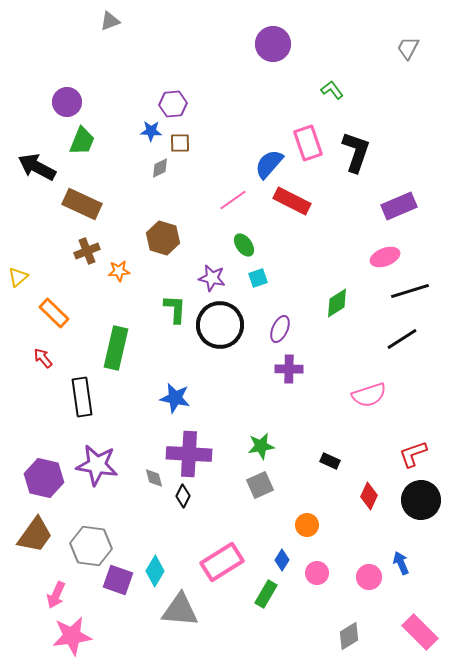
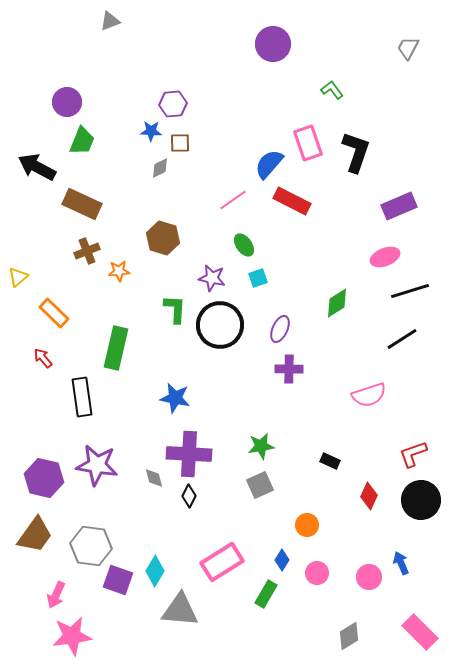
black diamond at (183, 496): moved 6 px right
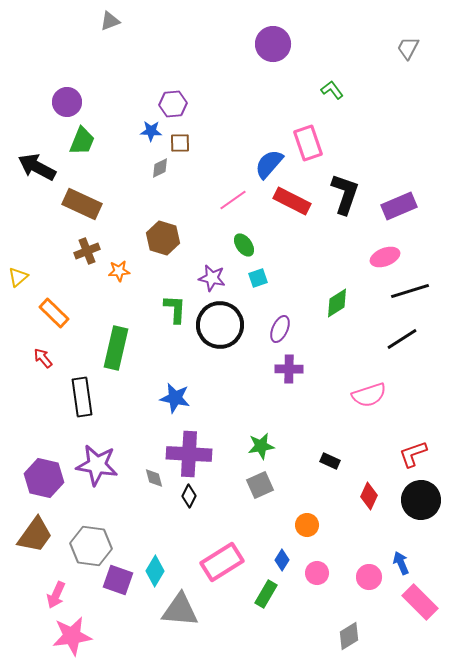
black L-shape at (356, 152): moved 11 px left, 42 px down
pink rectangle at (420, 632): moved 30 px up
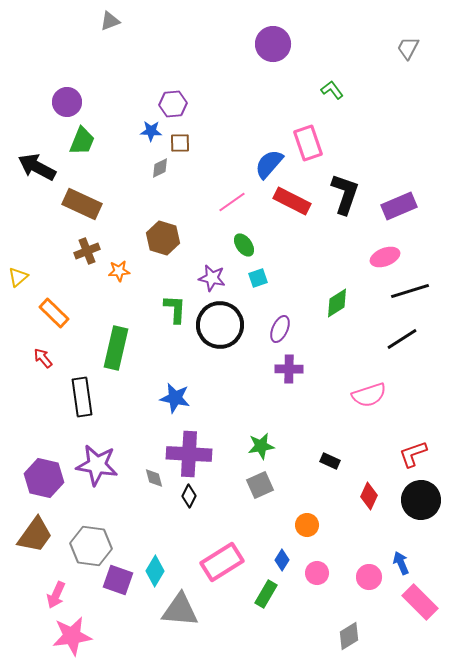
pink line at (233, 200): moved 1 px left, 2 px down
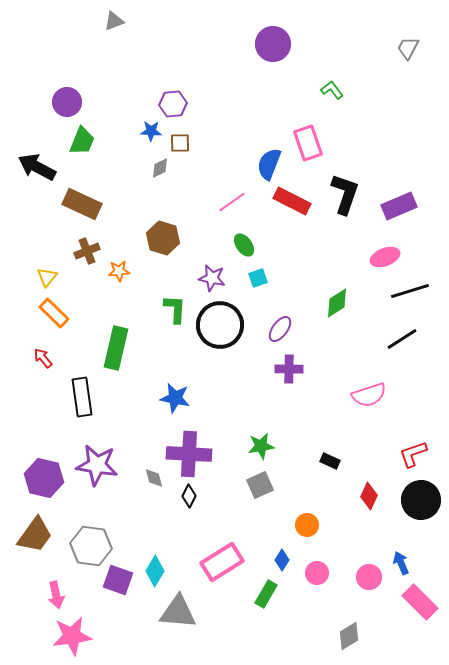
gray triangle at (110, 21): moved 4 px right
blue semicircle at (269, 164): rotated 20 degrees counterclockwise
yellow triangle at (18, 277): moved 29 px right; rotated 10 degrees counterclockwise
purple ellipse at (280, 329): rotated 12 degrees clockwise
pink arrow at (56, 595): rotated 36 degrees counterclockwise
gray triangle at (180, 610): moved 2 px left, 2 px down
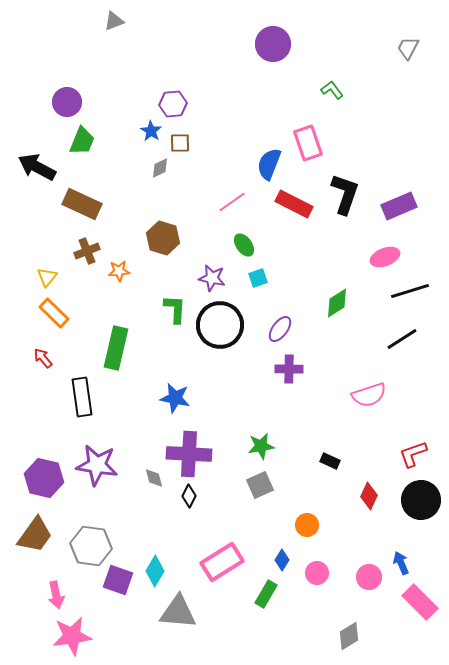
blue star at (151, 131): rotated 30 degrees clockwise
red rectangle at (292, 201): moved 2 px right, 3 px down
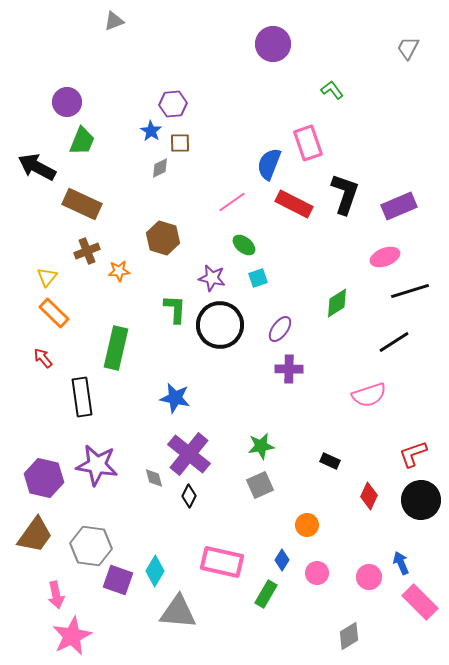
green ellipse at (244, 245): rotated 15 degrees counterclockwise
black line at (402, 339): moved 8 px left, 3 px down
purple cross at (189, 454): rotated 36 degrees clockwise
pink rectangle at (222, 562): rotated 45 degrees clockwise
pink star at (72, 636): rotated 18 degrees counterclockwise
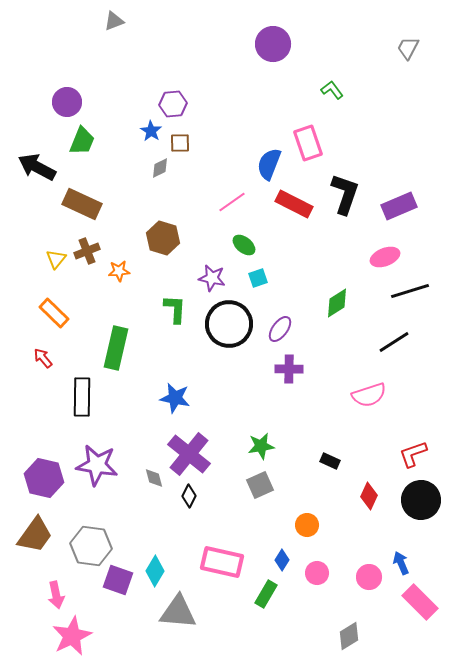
yellow triangle at (47, 277): moved 9 px right, 18 px up
black circle at (220, 325): moved 9 px right, 1 px up
black rectangle at (82, 397): rotated 9 degrees clockwise
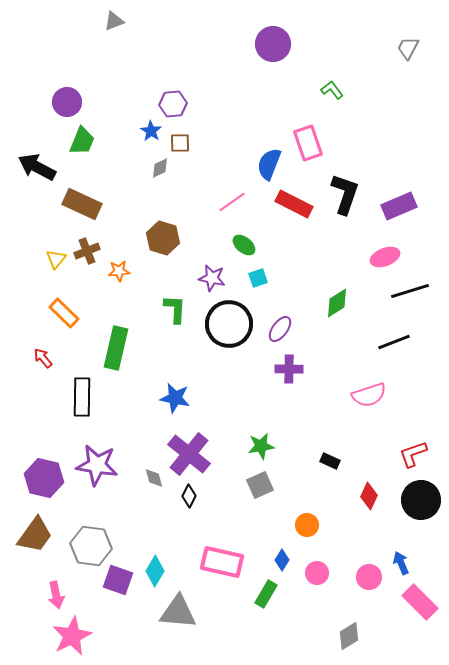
orange rectangle at (54, 313): moved 10 px right
black line at (394, 342): rotated 12 degrees clockwise
